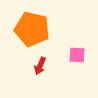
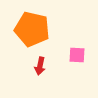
red arrow: rotated 12 degrees counterclockwise
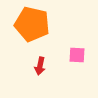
orange pentagon: moved 5 px up
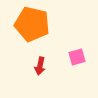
pink square: moved 2 px down; rotated 18 degrees counterclockwise
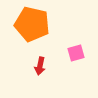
pink square: moved 1 px left, 4 px up
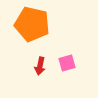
pink square: moved 9 px left, 10 px down
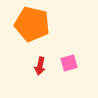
pink square: moved 2 px right
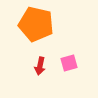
orange pentagon: moved 4 px right
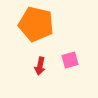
pink square: moved 1 px right, 3 px up
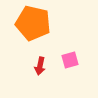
orange pentagon: moved 3 px left, 1 px up
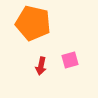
red arrow: moved 1 px right
